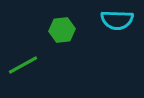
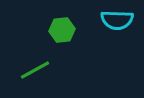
green line: moved 12 px right, 5 px down
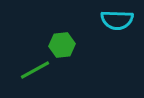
green hexagon: moved 15 px down
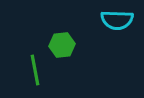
green line: rotated 72 degrees counterclockwise
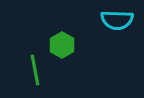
green hexagon: rotated 25 degrees counterclockwise
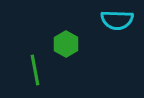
green hexagon: moved 4 px right, 1 px up
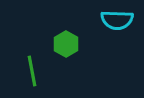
green line: moved 3 px left, 1 px down
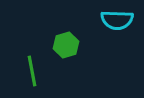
green hexagon: moved 1 px down; rotated 15 degrees clockwise
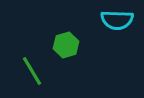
green line: rotated 20 degrees counterclockwise
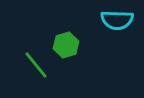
green line: moved 4 px right, 6 px up; rotated 8 degrees counterclockwise
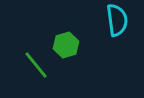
cyan semicircle: rotated 100 degrees counterclockwise
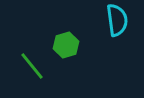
green line: moved 4 px left, 1 px down
